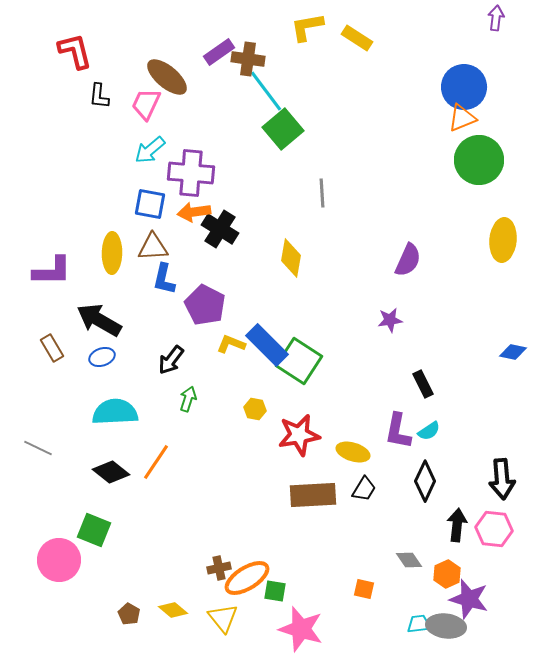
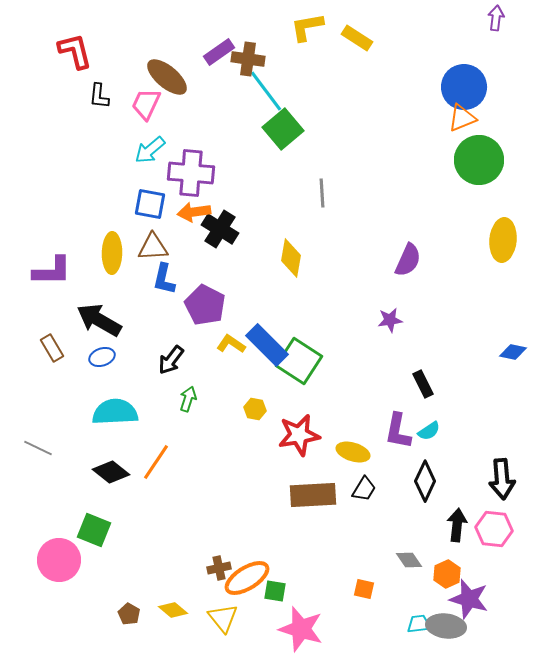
yellow L-shape at (231, 344): rotated 12 degrees clockwise
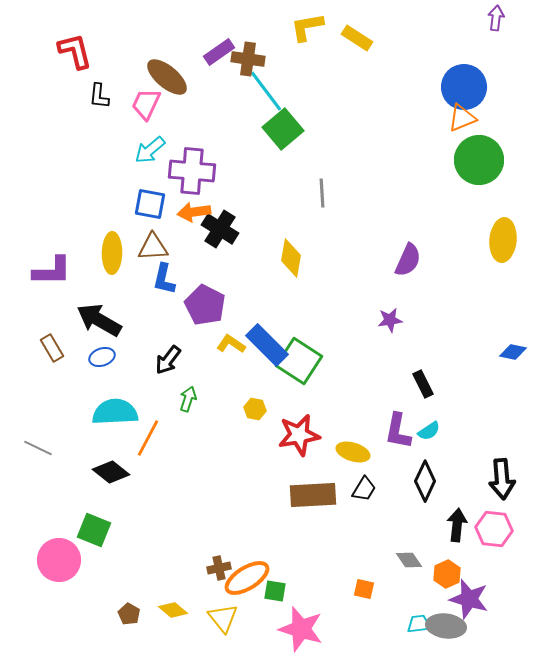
purple cross at (191, 173): moved 1 px right, 2 px up
black arrow at (171, 360): moved 3 px left
orange line at (156, 462): moved 8 px left, 24 px up; rotated 6 degrees counterclockwise
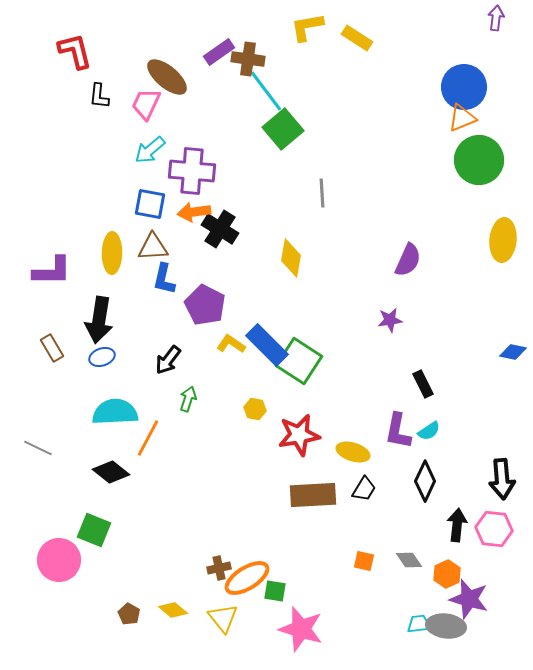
black arrow at (99, 320): rotated 111 degrees counterclockwise
orange square at (364, 589): moved 28 px up
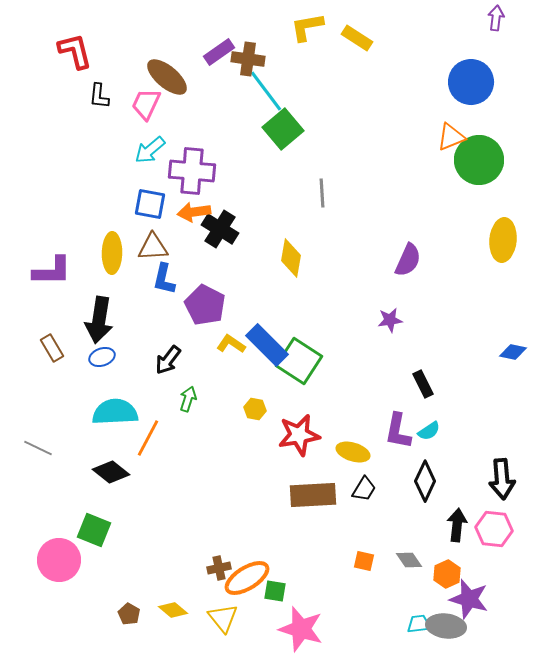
blue circle at (464, 87): moved 7 px right, 5 px up
orange triangle at (462, 118): moved 11 px left, 19 px down
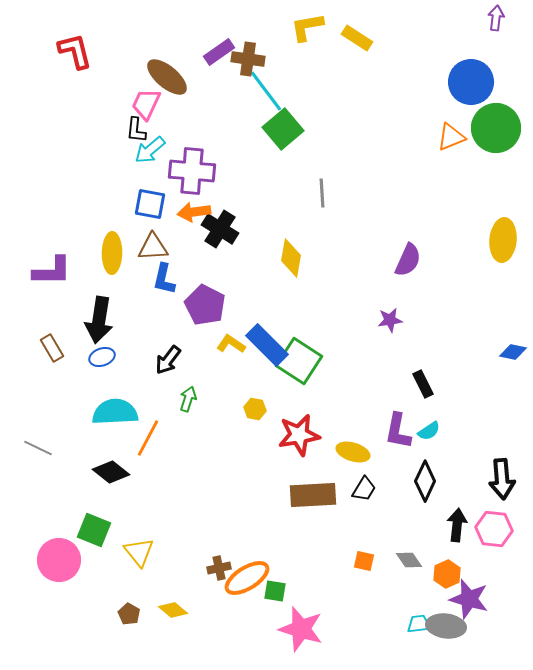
black L-shape at (99, 96): moved 37 px right, 34 px down
green circle at (479, 160): moved 17 px right, 32 px up
yellow triangle at (223, 618): moved 84 px left, 66 px up
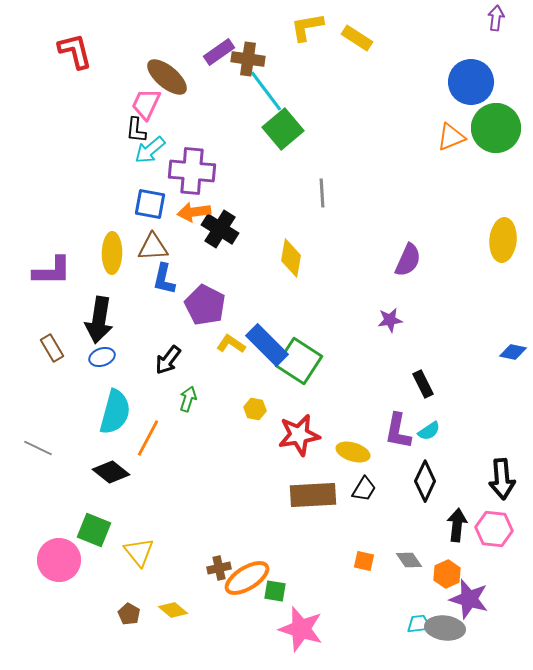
cyan semicircle at (115, 412): rotated 108 degrees clockwise
gray ellipse at (446, 626): moved 1 px left, 2 px down
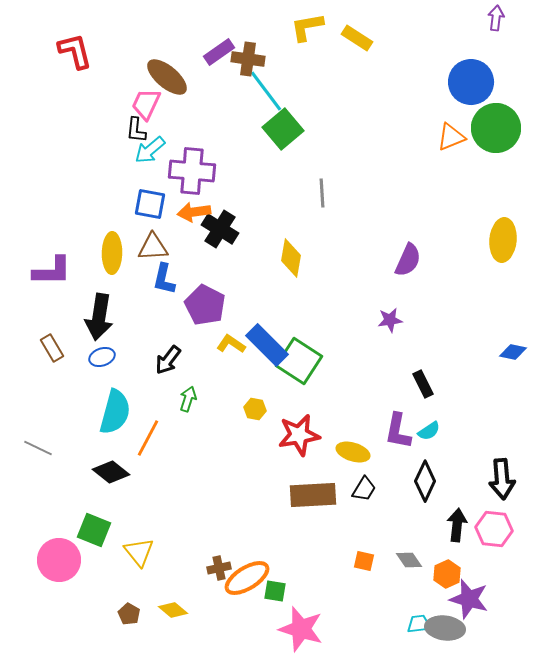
black arrow at (99, 320): moved 3 px up
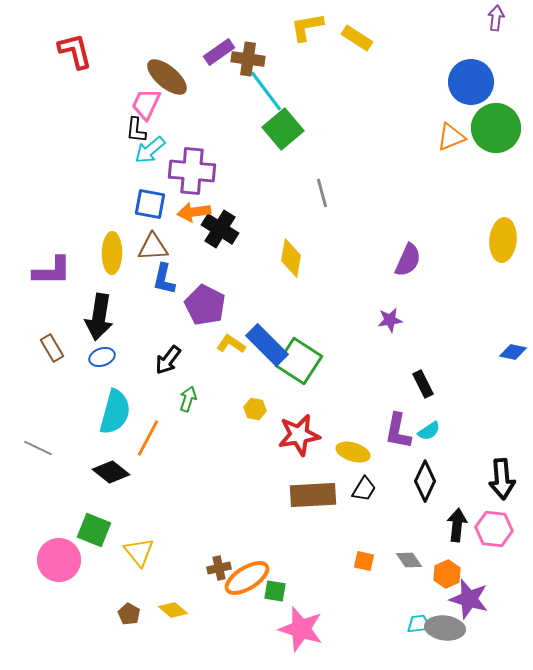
gray line at (322, 193): rotated 12 degrees counterclockwise
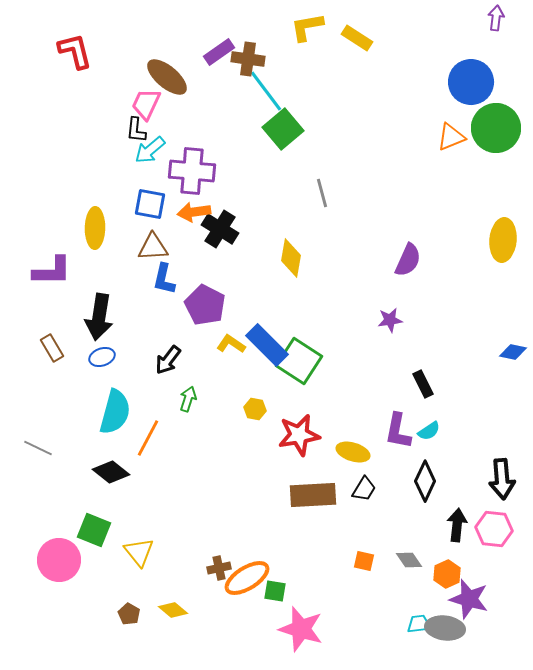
yellow ellipse at (112, 253): moved 17 px left, 25 px up
